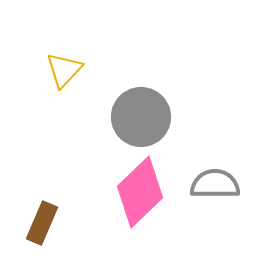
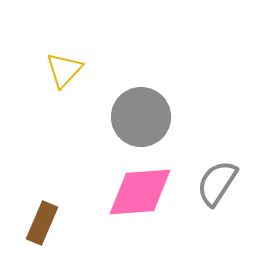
gray semicircle: moved 2 px right, 1 px up; rotated 57 degrees counterclockwise
pink diamond: rotated 40 degrees clockwise
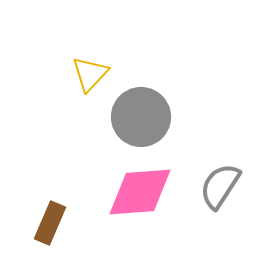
yellow triangle: moved 26 px right, 4 px down
gray semicircle: moved 3 px right, 3 px down
brown rectangle: moved 8 px right
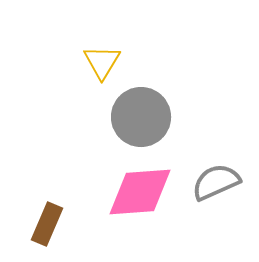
yellow triangle: moved 12 px right, 12 px up; rotated 12 degrees counterclockwise
gray semicircle: moved 4 px left, 4 px up; rotated 33 degrees clockwise
brown rectangle: moved 3 px left, 1 px down
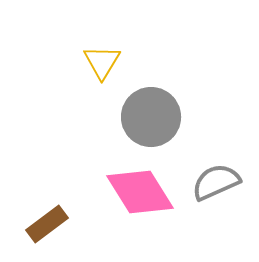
gray circle: moved 10 px right
pink diamond: rotated 62 degrees clockwise
brown rectangle: rotated 30 degrees clockwise
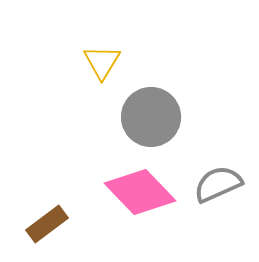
gray semicircle: moved 2 px right, 2 px down
pink diamond: rotated 12 degrees counterclockwise
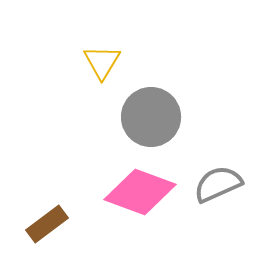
pink diamond: rotated 26 degrees counterclockwise
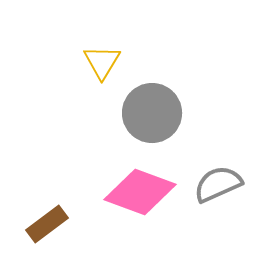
gray circle: moved 1 px right, 4 px up
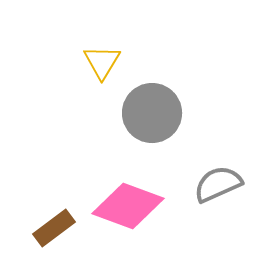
pink diamond: moved 12 px left, 14 px down
brown rectangle: moved 7 px right, 4 px down
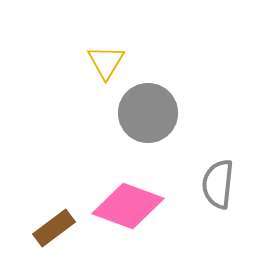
yellow triangle: moved 4 px right
gray circle: moved 4 px left
gray semicircle: rotated 60 degrees counterclockwise
